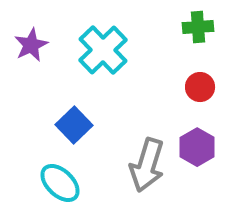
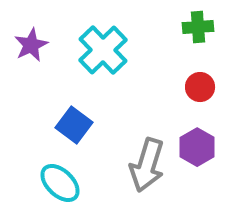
blue square: rotated 9 degrees counterclockwise
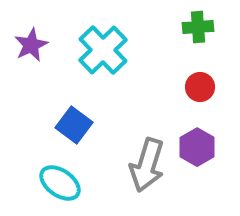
cyan ellipse: rotated 9 degrees counterclockwise
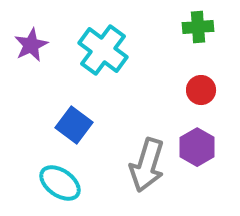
cyan cross: rotated 9 degrees counterclockwise
red circle: moved 1 px right, 3 px down
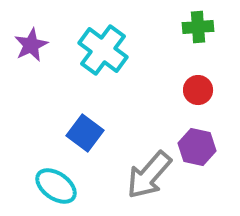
red circle: moved 3 px left
blue square: moved 11 px right, 8 px down
purple hexagon: rotated 18 degrees counterclockwise
gray arrow: moved 2 px right, 10 px down; rotated 24 degrees clockwise
cyan ellipse: moved 4 px left, 3 px down
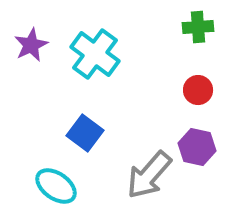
cyan cross: moved 8 px left, 4 px down
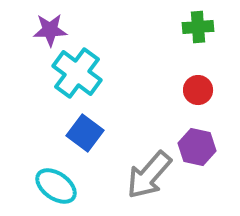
purple star: moved 19 px right, 15 px up; rotated 24 degrees clockwise
cyan cross: moved 18 px left, 19 px down
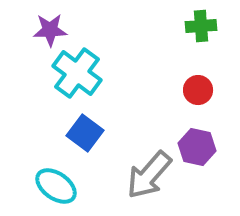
green cross: moved 3 px right, 1 px up
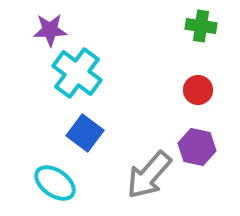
green cross: rotated 12 degrees clockwise
cyan ellipse: moved 1 px left, 3 px up
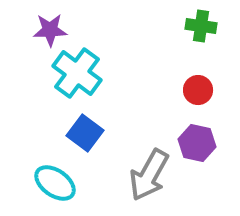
purple hexagon: moved 4 px up
gray arrow: rotated 12 degrees counterclockwise
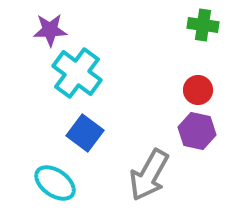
green cross: moved 2 px right, 1 px up
purple hexagon: moved 12 px up
